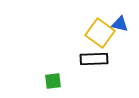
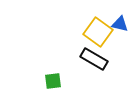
yellow square: moved 2 px left, 1 px up
black rectangle: rotated 32 degrees clockwise
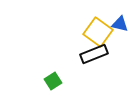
black rectangle: moved 5 px up; rotated 52 degrees counterclockwise
green square: rotated 24 degrees counterclockwise
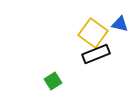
yellow square: moved 5 px left, 1 px down
black rectangle: moved 2 px right
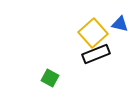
yellow square: rotated 12 degrees clockwise
green square: moved 3 px left, 3 px up; rotated 30 degrees counterclockwise
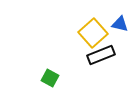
black rectangle: moved 5 px right, 1 px down
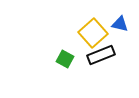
green square: moved 15 px right, 19 px up
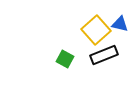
yellow square: moved 3 px right, 3 px up
black rectangle: moved 3 px right
